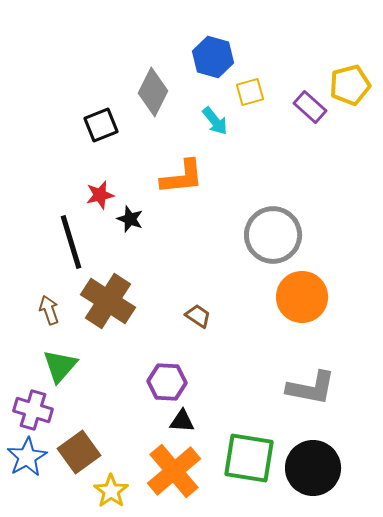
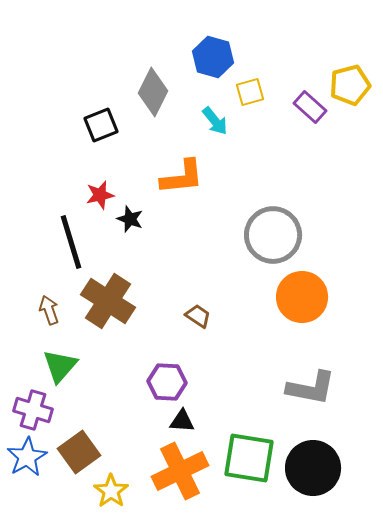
orange cross: moved 6 px right; rotated 14 degrees clockwise
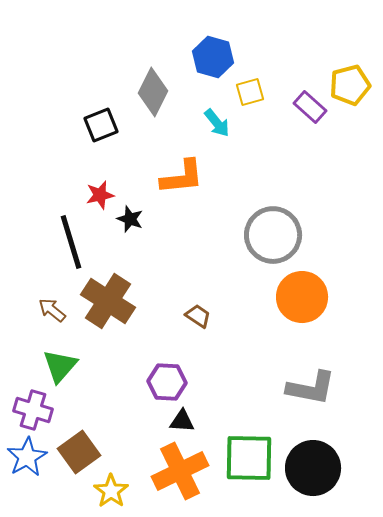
cyan arrow: moved 2 px right, 2 px down
brown arrow: moved 3 px right; rotated 32 degrees counterclockwise
green square: rotated 8 degrees counterclockwise
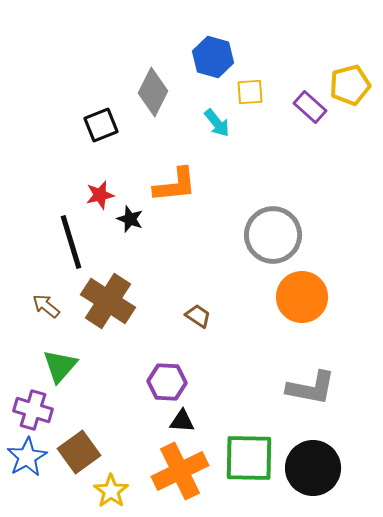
yellow square: rotated 12 degrees clockwise
orange L-shape: moved 7 px left, 8 px down
brown arrow: moved 6 px left, 4 px up
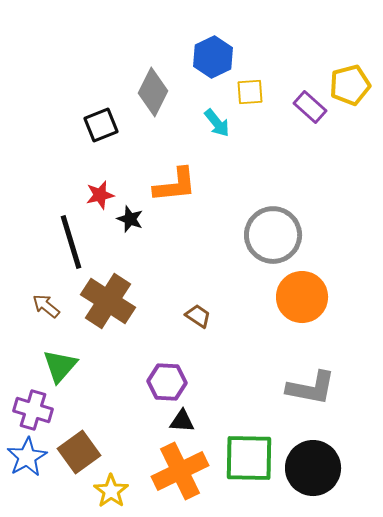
blue hexagon: rotated 18 degrees clockwise
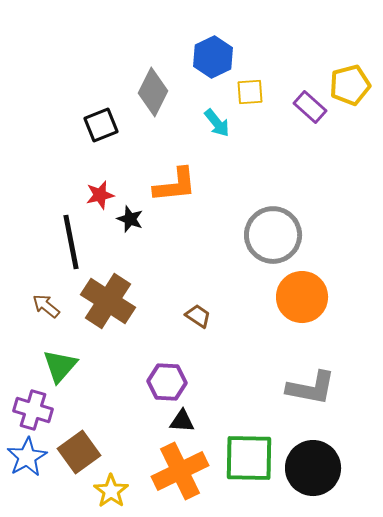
black line: rotated 6 degrees clockwise
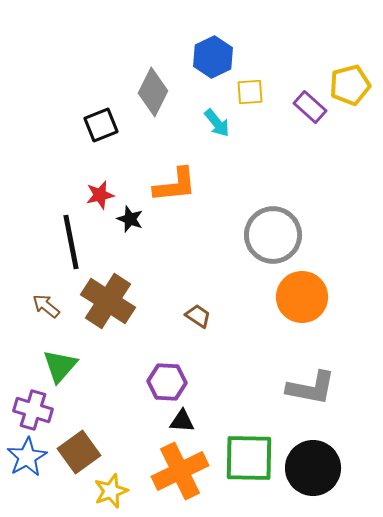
yellow star: rotated 16 degrees clockwise
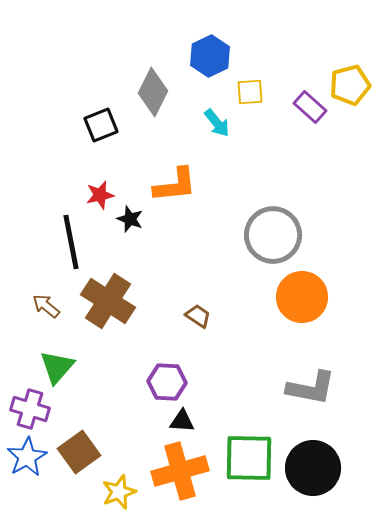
blue hexagon: moved 3 px left, 1 px up
green triangle: moved 3 px left, 1 px down
purple cross: moved 3 px left, 1 px up
orange cross: rotated 10 degrees clockwise
yellow star: moved 8 px right, 1 px down
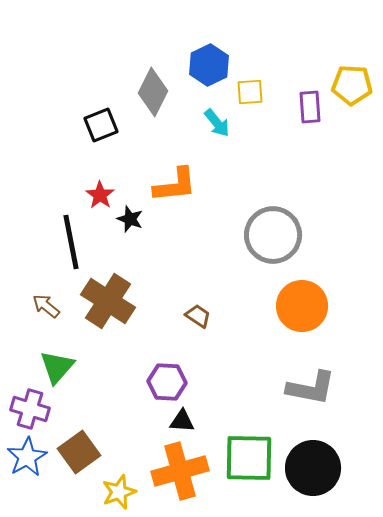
blue hexagon: moved 1 px left, 9 px down
yellow pentagon: moved 2 px right; rotated 18 degrees clockwise
purple rectangle: rotated 44 degrees clockwise
red star: rotated 24 degrees counterclockwise
orange circle: moved 9 px down
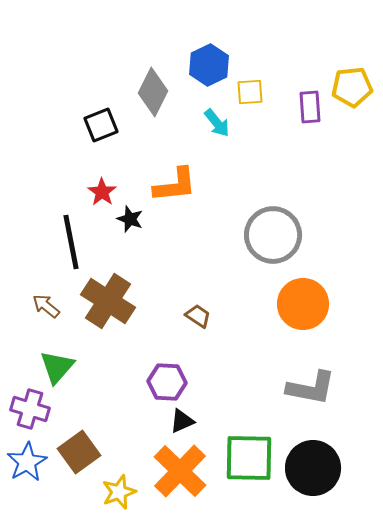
yellow pentagon: moved 2 px down; rotated 9 degrees counterclockwise
red star: moved 2 px right, 3 px up
orange circle: moved 1 px right, 2 px up
black triangle: rotated 28 degrees counterclockwise
blue star: moved 5 px down
orange cross: rotated 30 degrees counterclockwise
